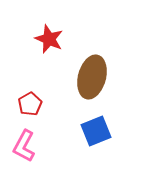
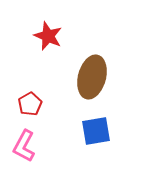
red star: moved 1 px left, 3 px up
blue square: rotated 12 degrees clockwise
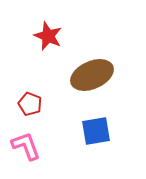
brown ellipse: moved 2 px up; rotated 51 degrees clockwise
red pentagon: rotated 20 degrees counterclockwise
pink L-shape: moved 2 px right; rotated 132 degrees clockwise
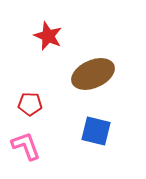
brown ellipse: moved 1 px right, 1 px up
red pentagon: rotated 20 degrees counterclockwise
blue square: rotated 24 degrees clockwise
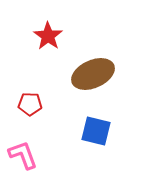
red star: rotated 12 degrees clockwise
pink L-shape: moved 3 px left, 9 px down
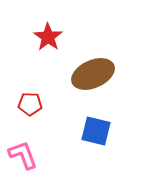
red star: moved 1 px down
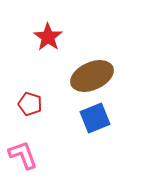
brown ellipse: moved 1 px left, 2 px down
red pentagon: rotated 15 degrees clockwise
blue square: moved 1 px left, 13 px up; rotated 36 degrees counterclockwise
